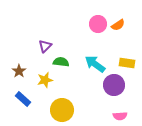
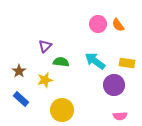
orange semicircle: rotated 88 degrees clockwise
cyan arrow: moved 3 px up
blue rectangle: moved 2 px left
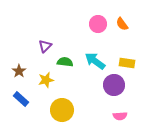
orange semicircle: moved 4 px right, 1 px up
green semicircle: moved 4 px right
yellow star: moved 1 px right
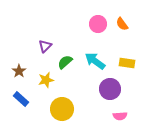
green semicircle: rotated 49 degrees counterclockwise
purple circle: moved 4 px left, 4 px down
yellow circle: moved 1 px up
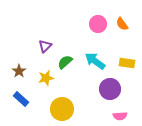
yellow star: moved 2 px up
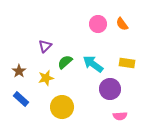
cyan arrow: moved 2 px left, 3 px down
yellow circle: moved 2 px up
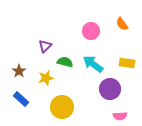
pink circle: moved 7 px left, 7 px down
green semicircle: rotated 56 degrees clockwise
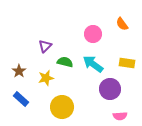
pink circle: moved 2 px right, 3 px down
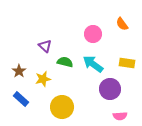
purple triangle: rotated 32 degrees counterclockwise
yellow star: moved 3 px left, 1 px down
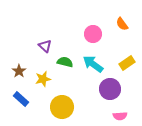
yellow rectangle: rotated 42 degrees counterclockwise
